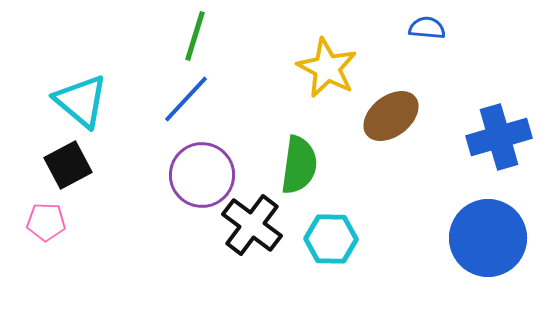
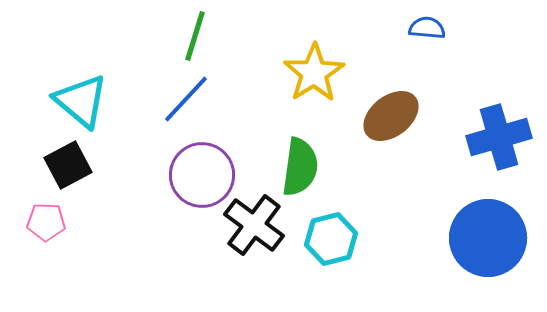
yellow star: moved 13 px left, 5 px down; rotated 12 degrees clockwise
green semicircle: moved 1 px right, 2 px down
black cross: moved 2 px right
cyan hexagon: rotated 15 degrees counterclockwise
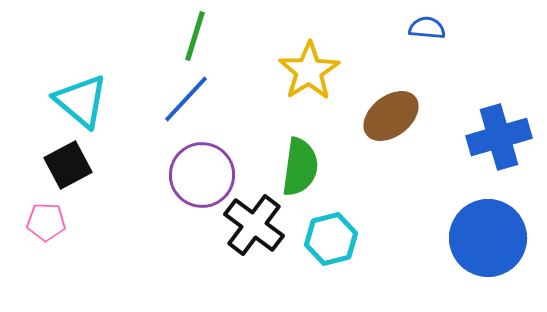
yellow star: moved 5 px left, 2 px up
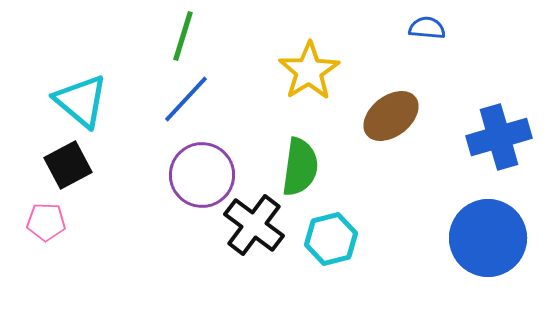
green line: moved 12 px left
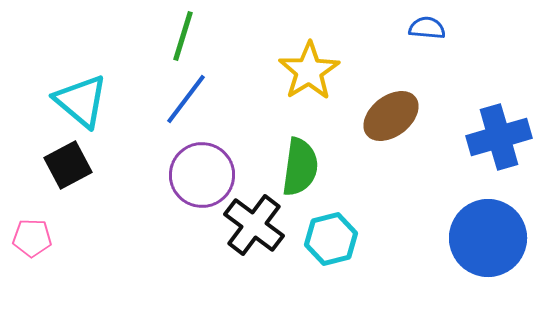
blue line: rotated 6 degrees counterclockwise
pink pentagon: moved 14 px left, 16 px down
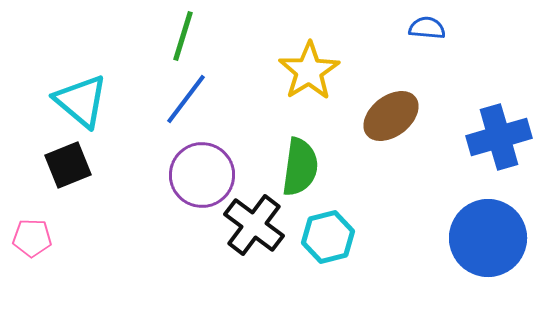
black square: rotated 6 degrees clockwise
cyan hexagon: moved 3 px left, 2 px up
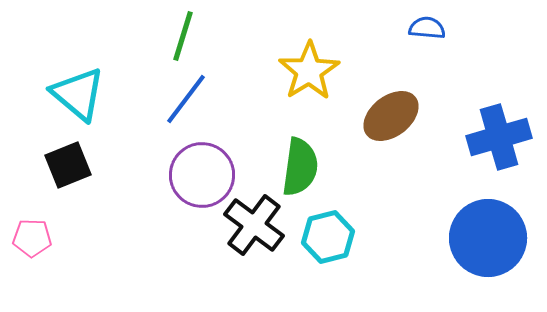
cyan triangle: moved 3 px left, 7 px up
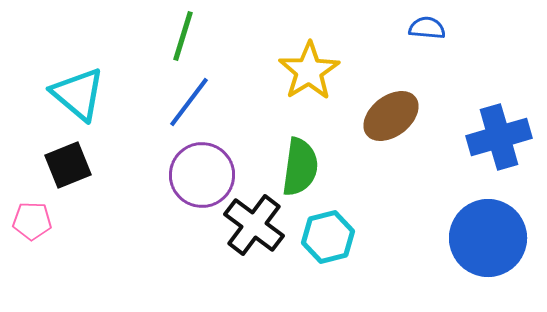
blue line: moved 3 px right, 3 px down
pink pentagon: moved 17 px up
